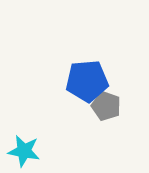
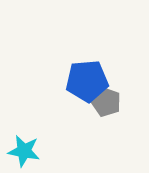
gray pentagon: moved 4 px up
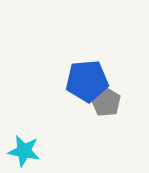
gray pentagon: rotated 12 degrees clockwise
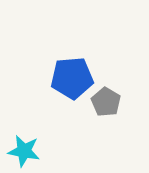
blue pentagon: moved 15 px left, 3 px up
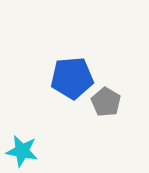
cyan star: moved 2 px left
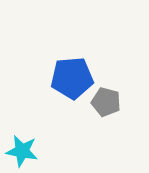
gray pentagon: rotated 16 degrees counterclockwise
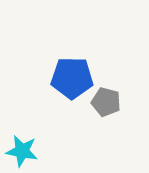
blue pentagon: rotated 6 degrees clockwise
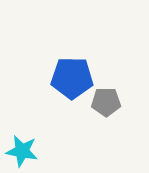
gray pentagon: rotated 16 degrees counterclockwise
